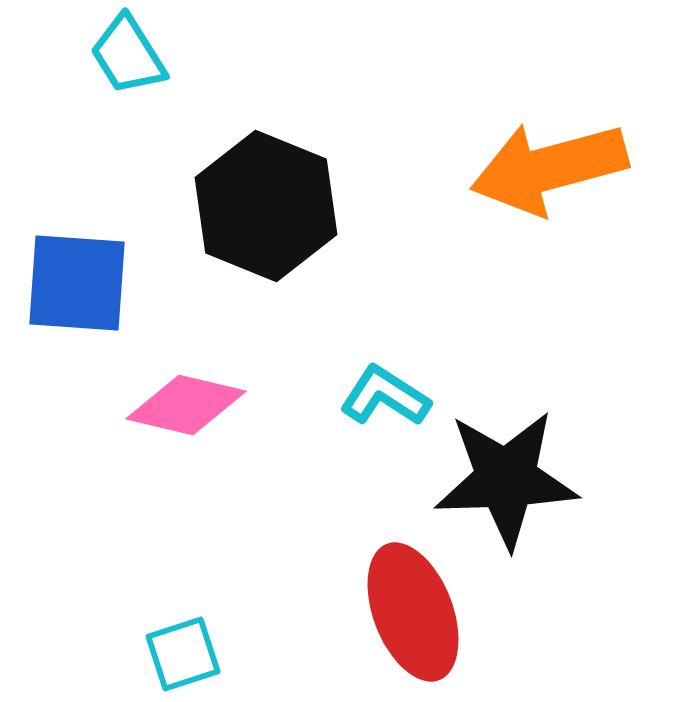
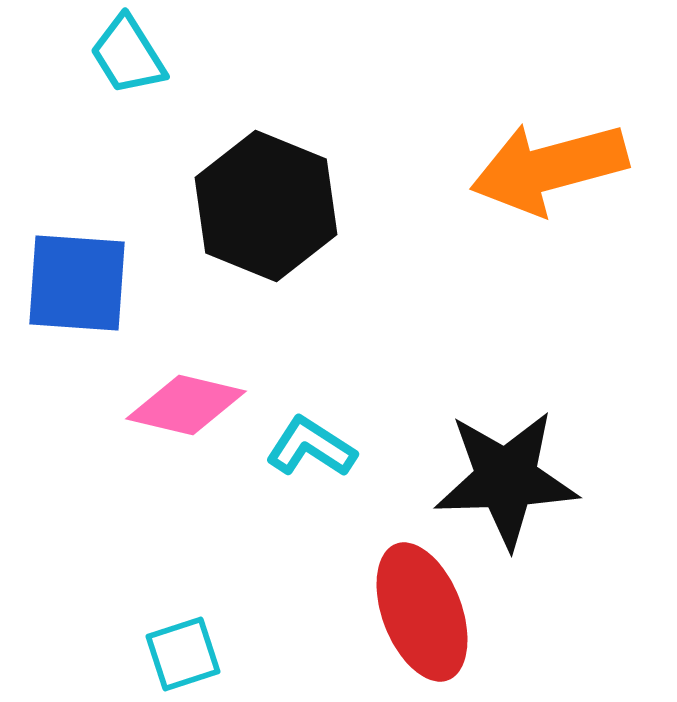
cyan L-shape: moved 74 px left, 51 px down
red ellipse: moved 9 px right
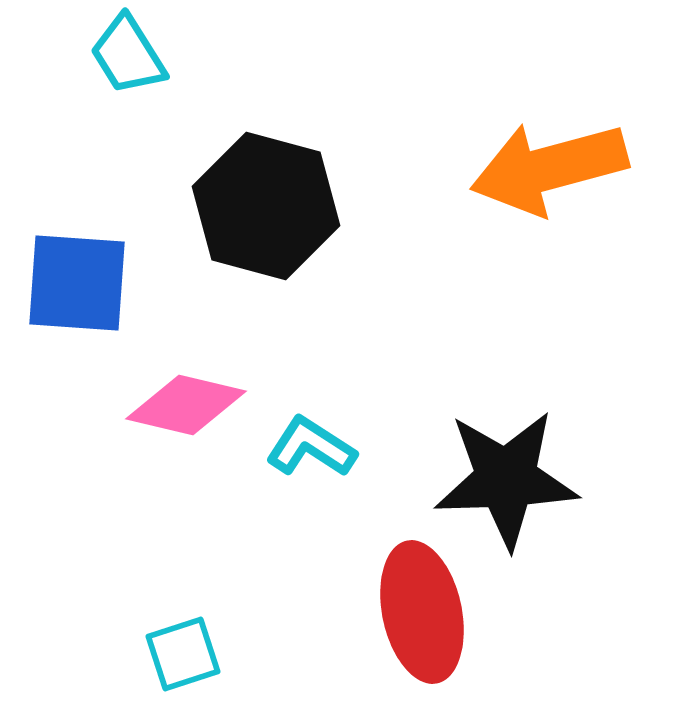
black hexagon: rotated 7 degrees counterclockwise
red ellipse: rotated 9 degrees clockwise
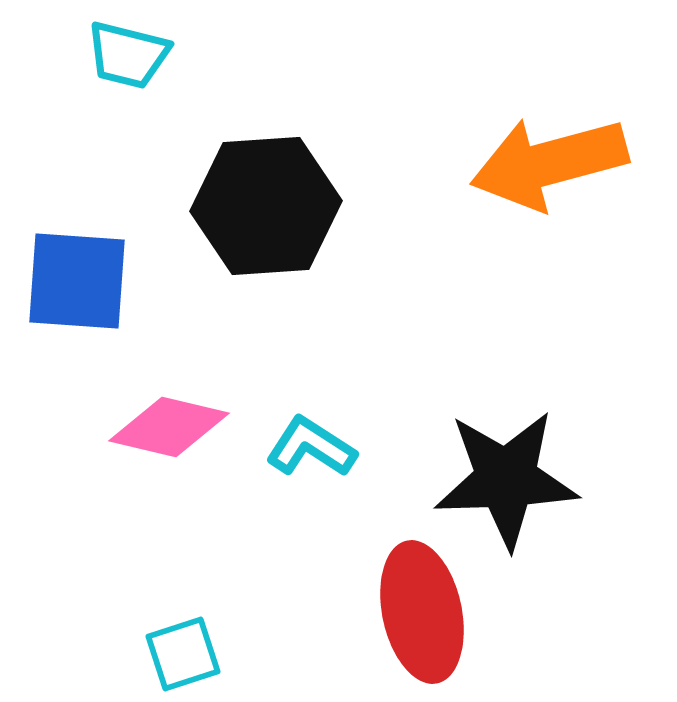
cyan trapezoid: rotated 44 degrees counterclockwise
orange arrow: moved 5 px up
black hexagon: rotated 19 degrees counterclockwise
blue square: moved 2 px up
pink diamond: moved 17 px left, 22 px down
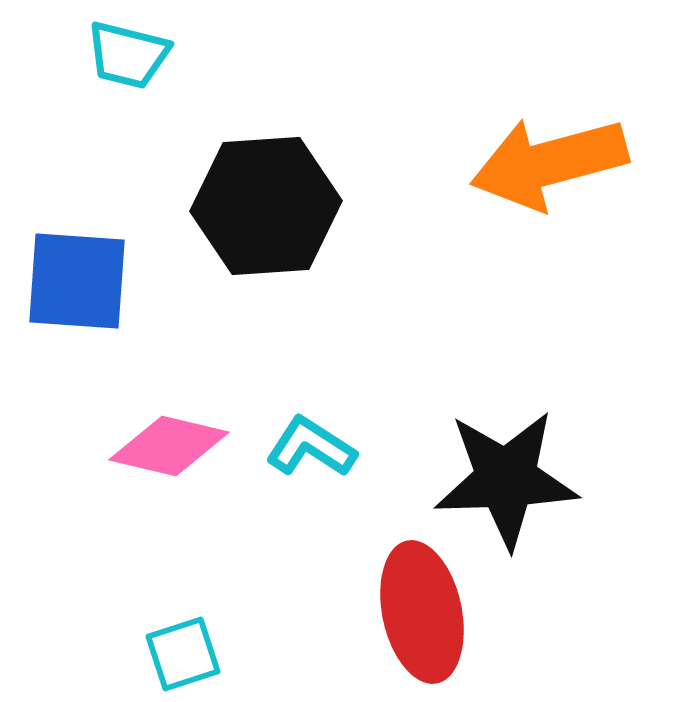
pink diamond: moved 19 px down
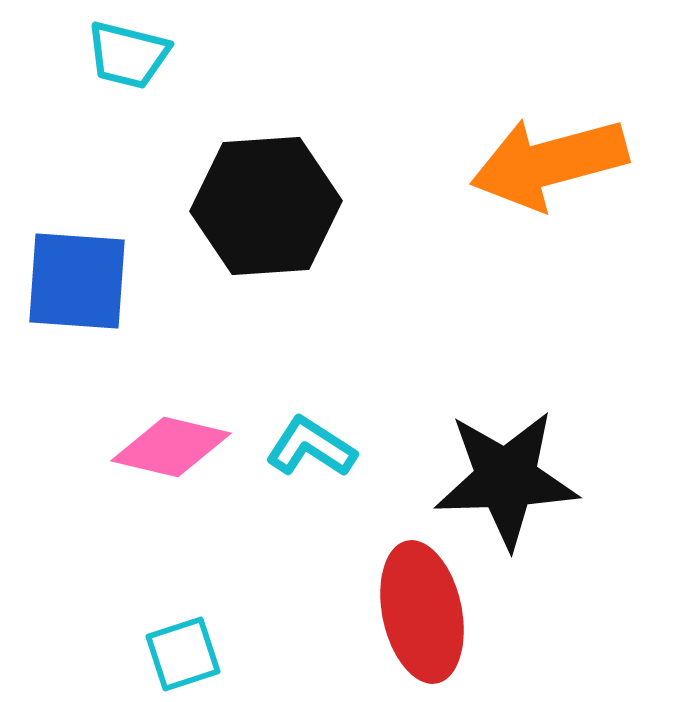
pink diamond: moved 2 px right, 1 px down
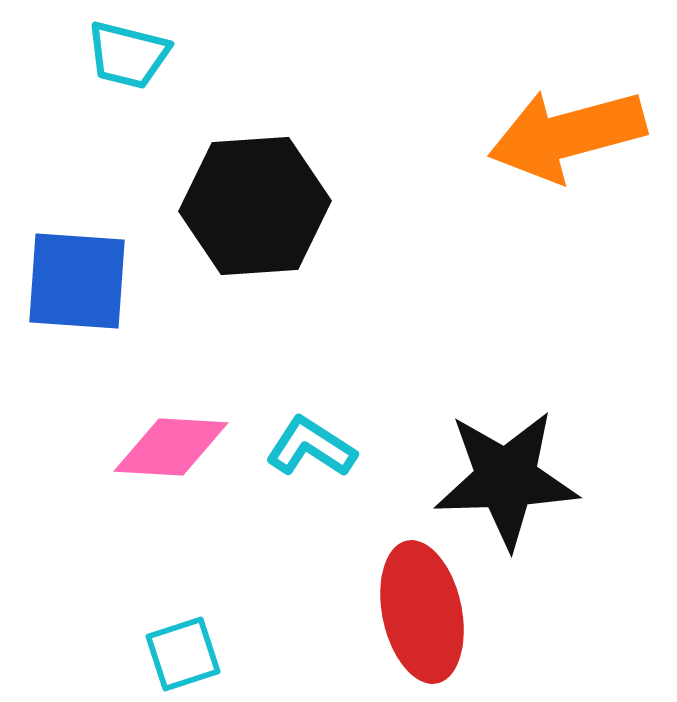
orange arrow: moved 18 px right, 28 px up
black hexagon: moved 11 px left
pink diamond: rotated 10 degrees counterclockwise
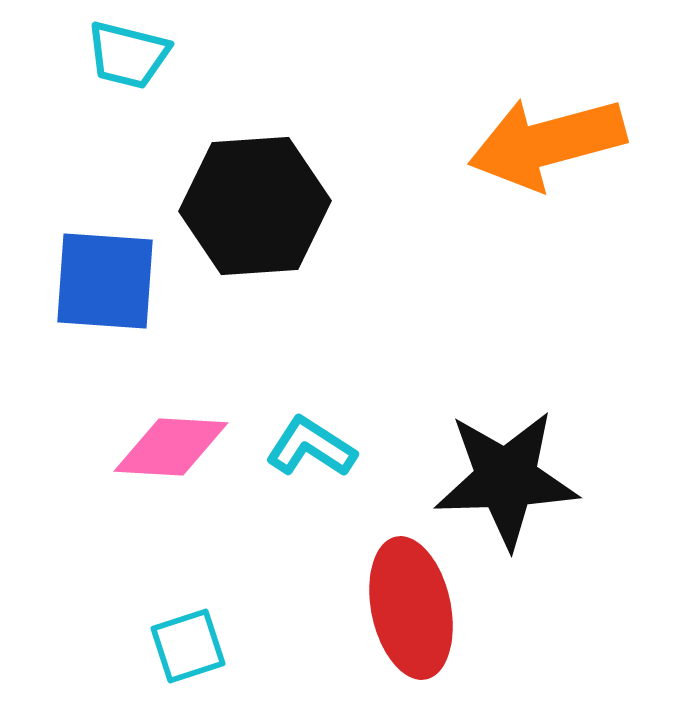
orange arrow: moved 20 px left, 8 px down
blue square: moved 28 px right
red ellipse: moved 11 px left, 4 px up
cyan square: moved 5 px right, 8 px up
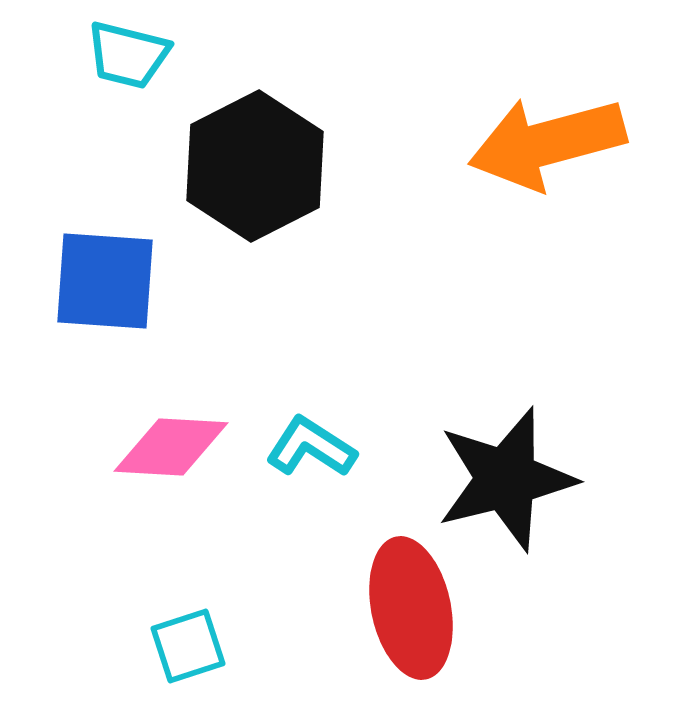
black hexagon: moved 40 px up; rotated 23 degrees counterclockwise
black star: rotated 12 degrees counterclockwise
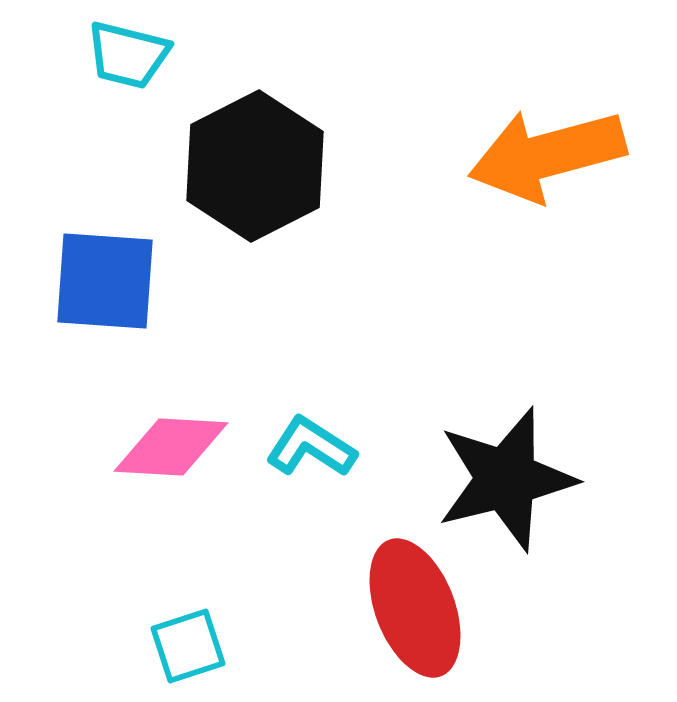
orange arrow: moved 12 px down
red ellipse: moved 4 px right; rotated 9 degrees counterclockwise
